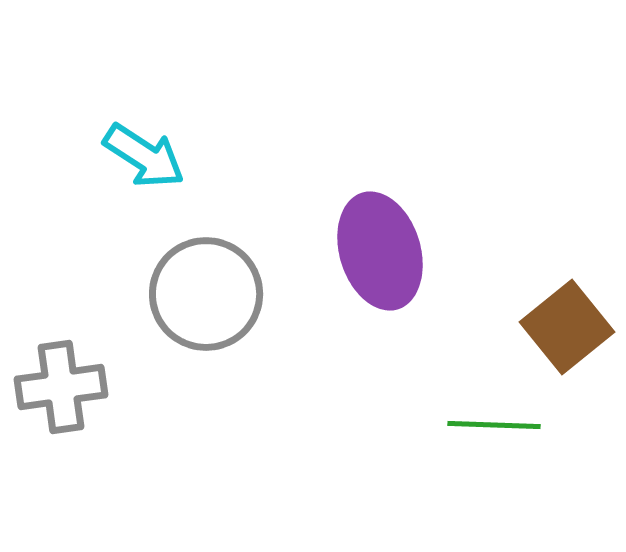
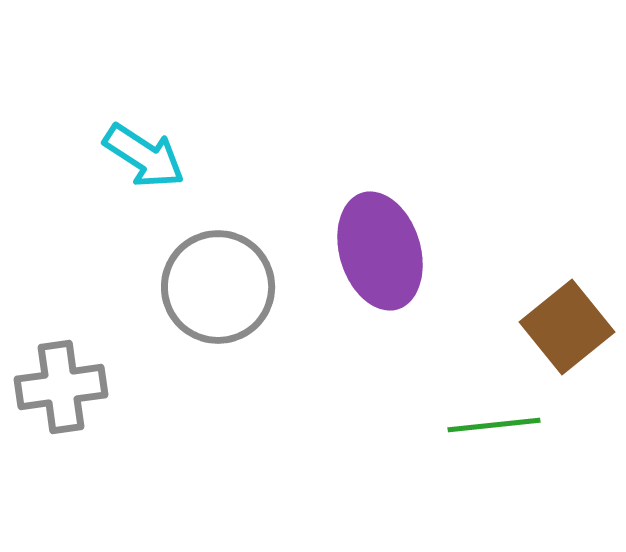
gray circle: moved 12 px right, 7 px up
green line: rotated 8 degrees counterclockwise
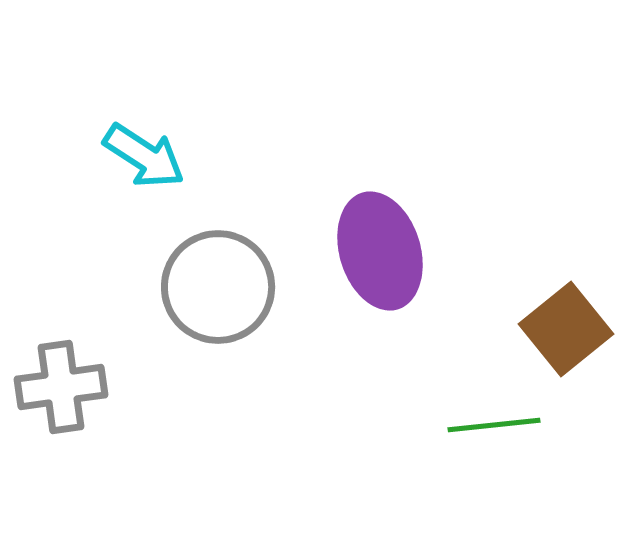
brown square: moved 1 px left, 2 px down
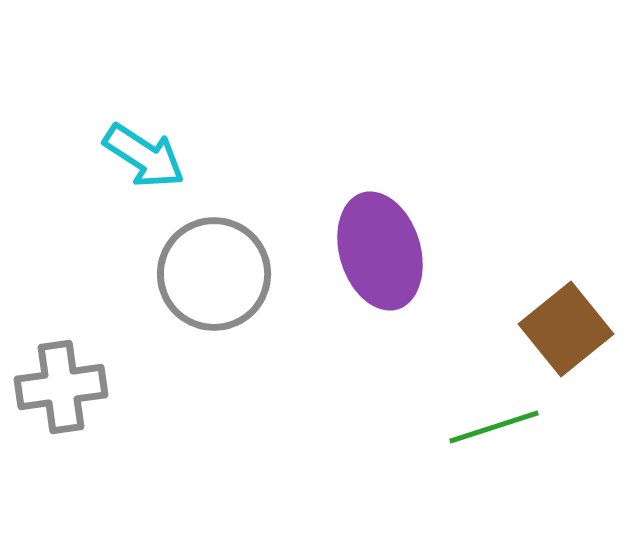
gray circle: moved 4 px left, 13 px up
green line: moved 2 px down; rotated 12 degrees counterclockwise
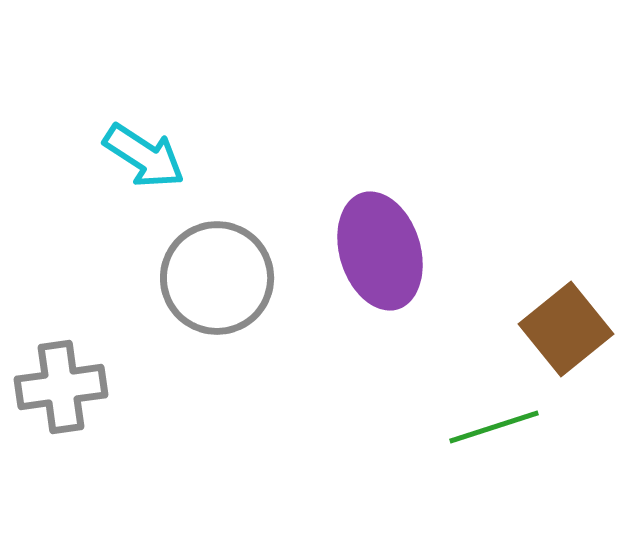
gray circle: moved 3 px right, 4 px down
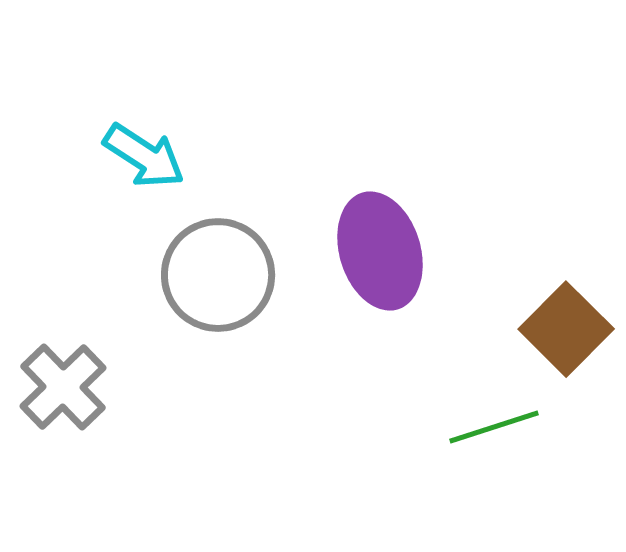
gray circle: moved 1 px right, 3 px up
brown square: rotated 6 degrees counterclockwise
gray cross: moved 2 px right; rotated 36 degrees counterclockwise
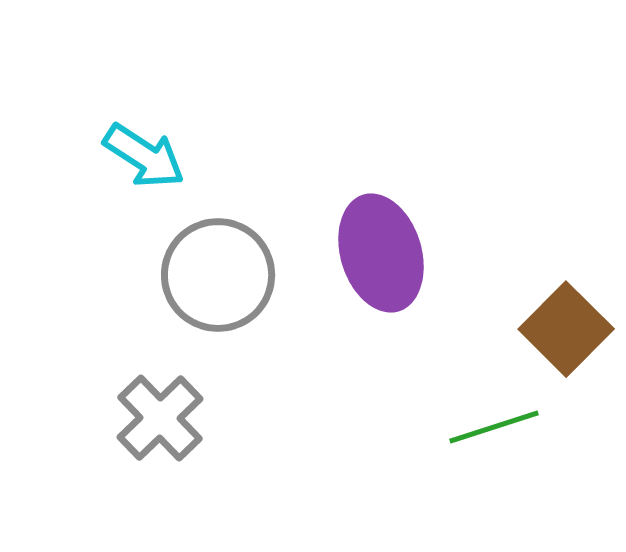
purple ellipse: moved 1 px right, 2 px down
gray cross: moved 97 px right, 31 px down
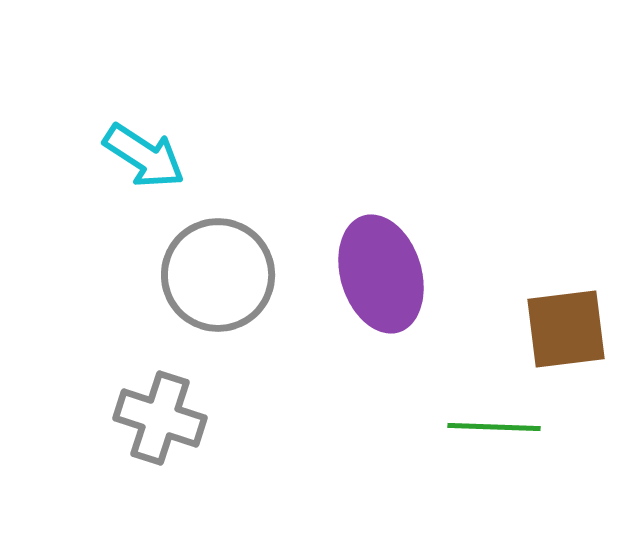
purple ellipse: moved 21 px down
brown square: rotated 38 degrees clockwise
gray cross: rotated 28 degrees counterclockwise
green line: rotated 20 degrees clockwise
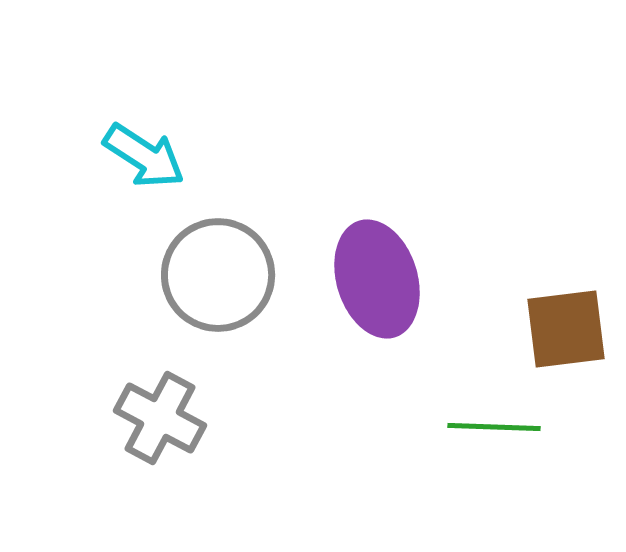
purple ellipse: moved 4 px left, 5 px down
gray cross: rotated 10 degrees clockwise
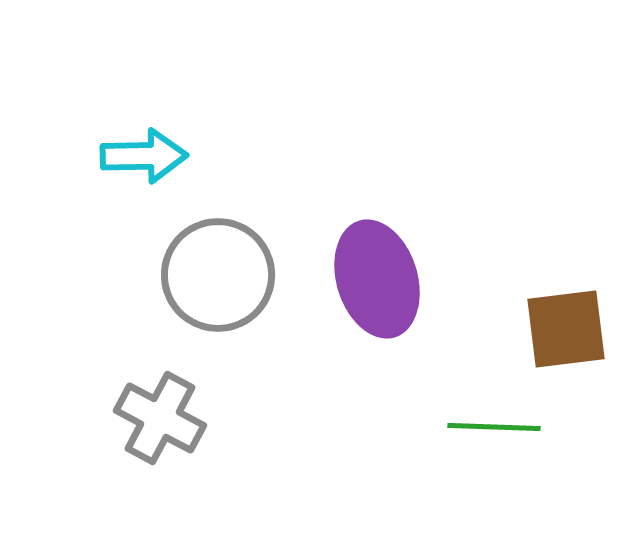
cyan arrow: rotated 34 degrees counterclockwise
